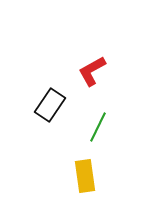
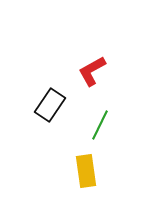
green line: moved 2 px right, 2 px up
yellow rectangle: moved 1 px right, 5 px up
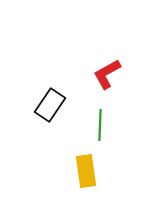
red L-shape: moved 15 px right, 3 px down
green line: rotated 24 degrees counterclockwise
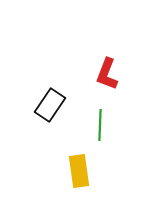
red L-shape: rotated 40 degrees counterclockwise
yellow rectangle: moved 7 px left
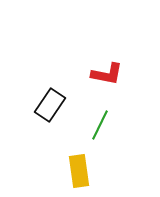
red L-shape: rotated 100 degrees counterclockwise
green line: rotated 24 degrees clockwise
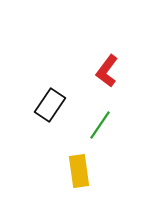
red L-shape: moved 3 px up; rotated 116 degrees clockwise
green line: rotated 8 degrees clockwise
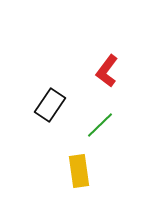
green line: rotated 12 degrees clockwise
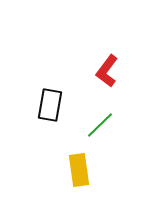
black rectangle: rotated 24 degrees counterclockwise
yellow rectangle: moved 1 px up
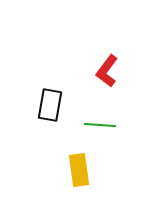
green line: rotated 48 degrees clockwise
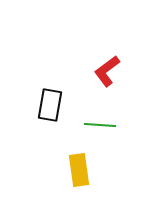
red L-shape: rotated 16 degrees clockwise
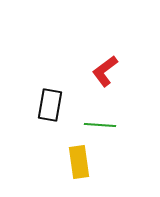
red L-shape: moved 2 px left
yellow rectangle: moved 8 px up
